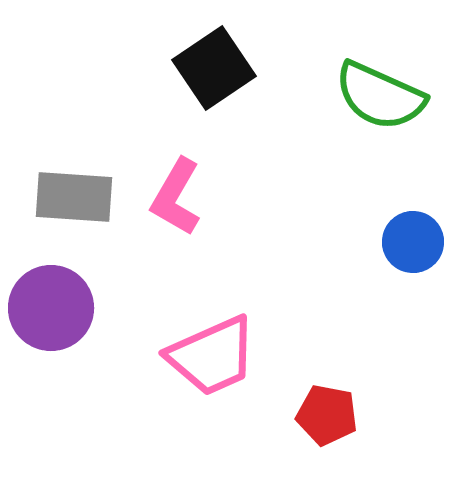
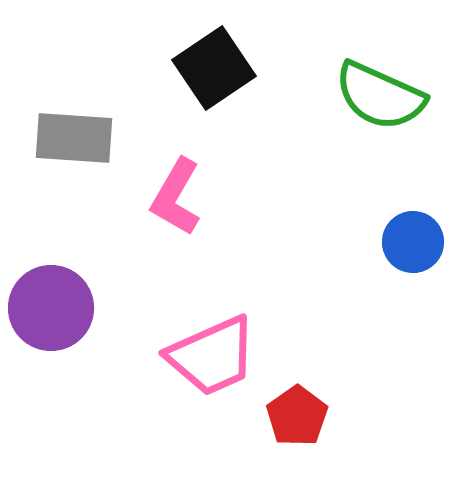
gray rectangle: moved 59 px up
red pentagon: moved 30 px left, 1 px down; rotated 26 degrees clockwise
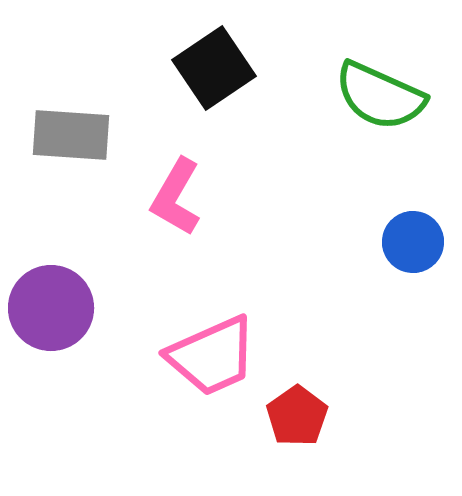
gray rectangle: moved 3 px left, 3 px up
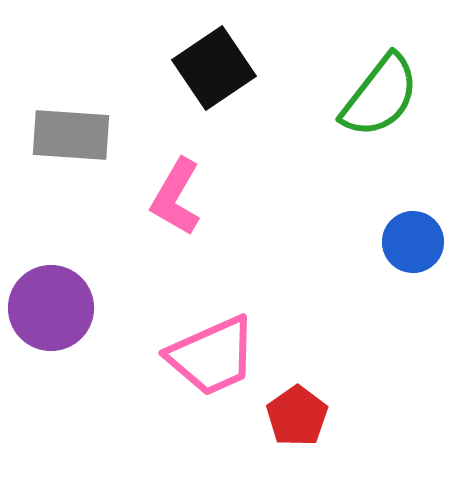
green semicircle: rotated 76 degrees counterclockwise
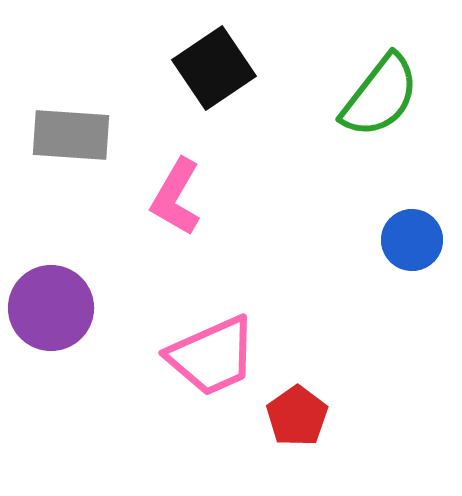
blue circle: moved 1 px left, 2 px up
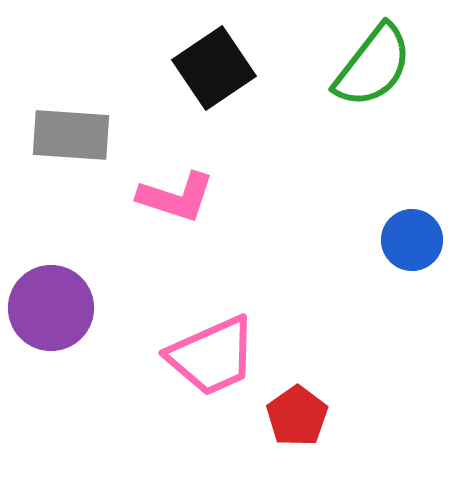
green semicircle: moved 7 px left, 30 px up
pink L-shape: rotated 102 degrees counterclockwise
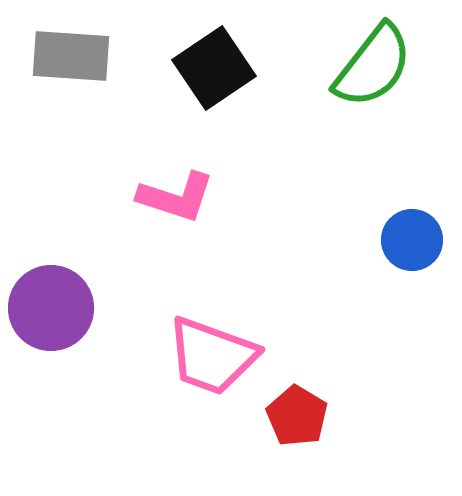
gray rectangle: moved 79 px up
pink trapezoid: rotated 44 degrees clockwise
red pentagon: rotated 6 degrees counterclockwise
